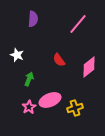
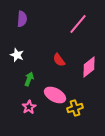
purple semicircle: moved 11 px left
pink ellipse: moved 5 px right, 5 px up; rotated 50 degrees clockwise
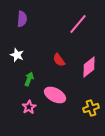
yellow cross: moved 16 px right
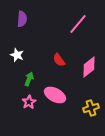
pink star: moved 5 px up
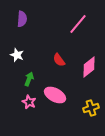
pink star: rotated 16 degrees counterclockwise
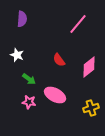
green arrow: rotated 104 degrees clockwise
pink star: rotated 16 degrees counterclockwise
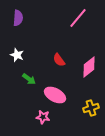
purple semicircle: moved 4 px left, 1 px up
pink line: moved 6 px up
pink star: moved 14 px right, 15 px down
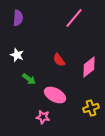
pink line: moved 4 px left
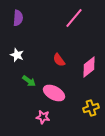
green arrow: moved 2 px down
pink ellipse: moved 1 px left, 2 px up
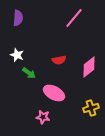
red semicircle: rotated 64 degrees counterclockwise
green arrow: moved 8 px up
